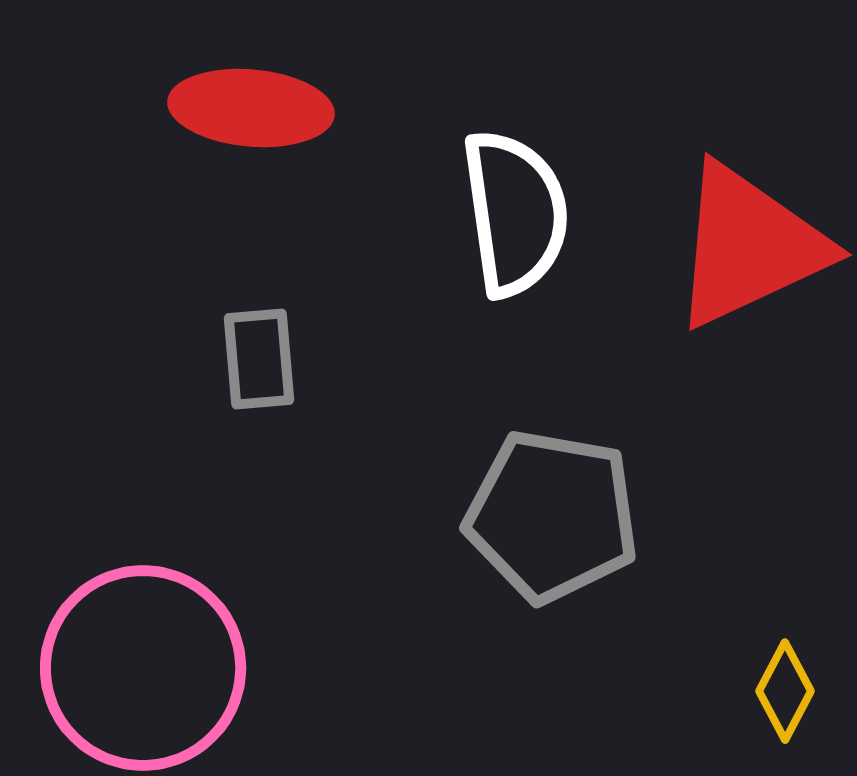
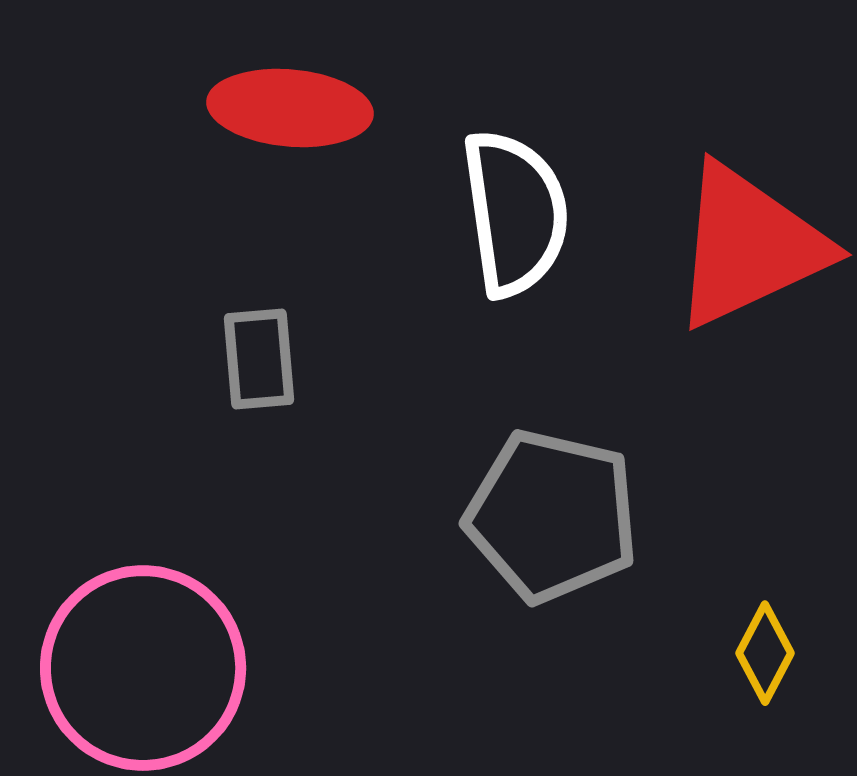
red ellipse: moved 39 px right
gray pentagon: rotated 3 degrees clockwise
yellow diamond: moved 20 px left, 38 px up
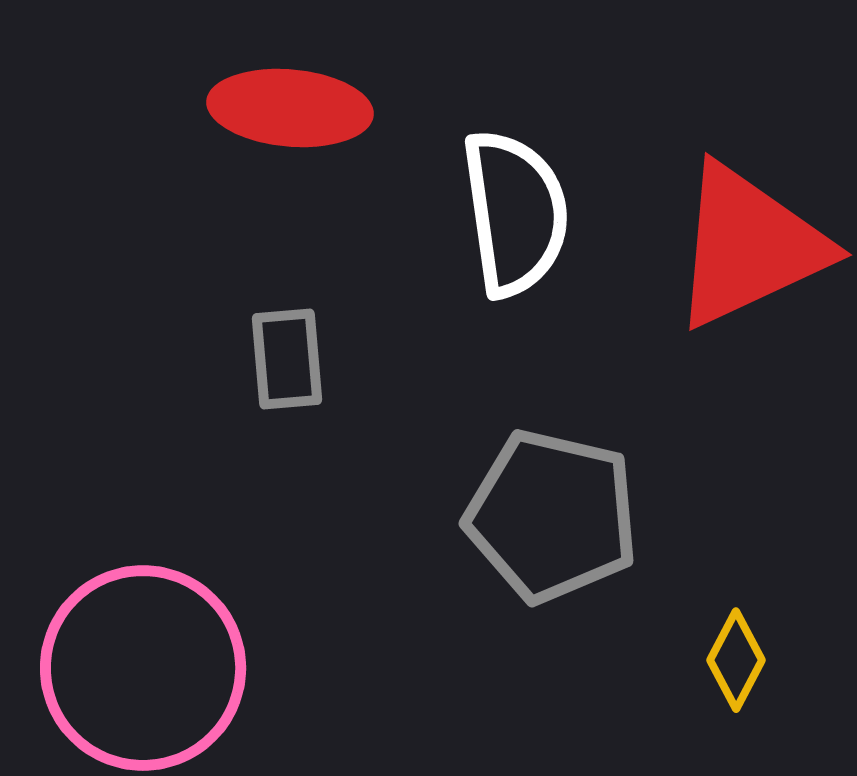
gray rectangle: moved 28 px right
yellow diamond: moved 29 px left, 7 px down
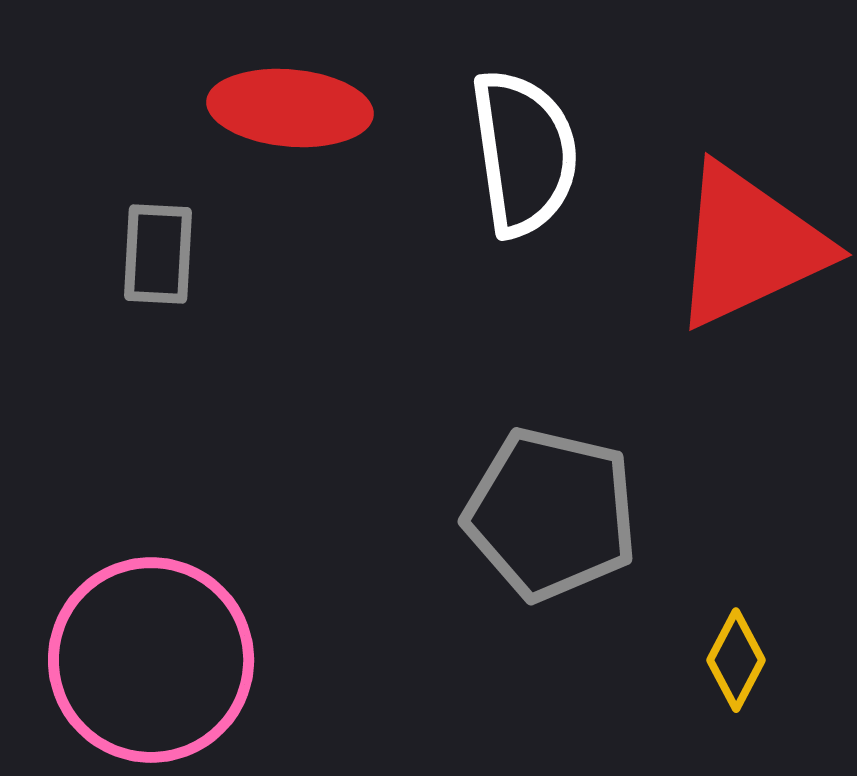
white semicircle: moved 9 px right, 60 px up
gray rectangle: moved 129 px left, 105 px up; rotated 8 degrees clockwise
gray pentagon: moved 1 px left, 2 px up
pink circle: moved 8 px right, 8 px up
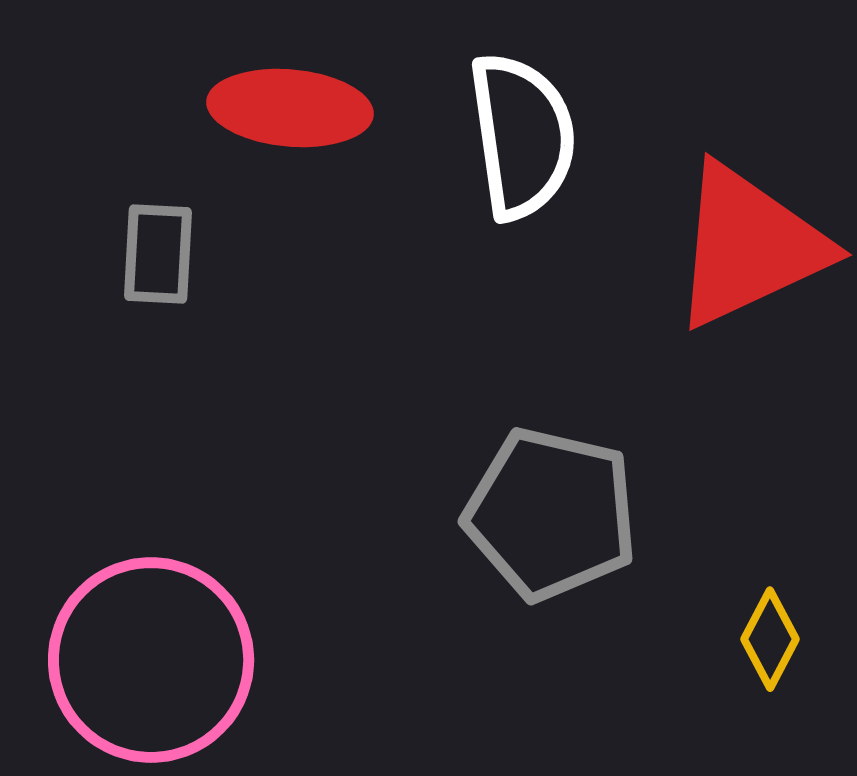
white semicircle: moved 2 px left, 17 px up
yellow diamond: moved 34 px right, 21 px up
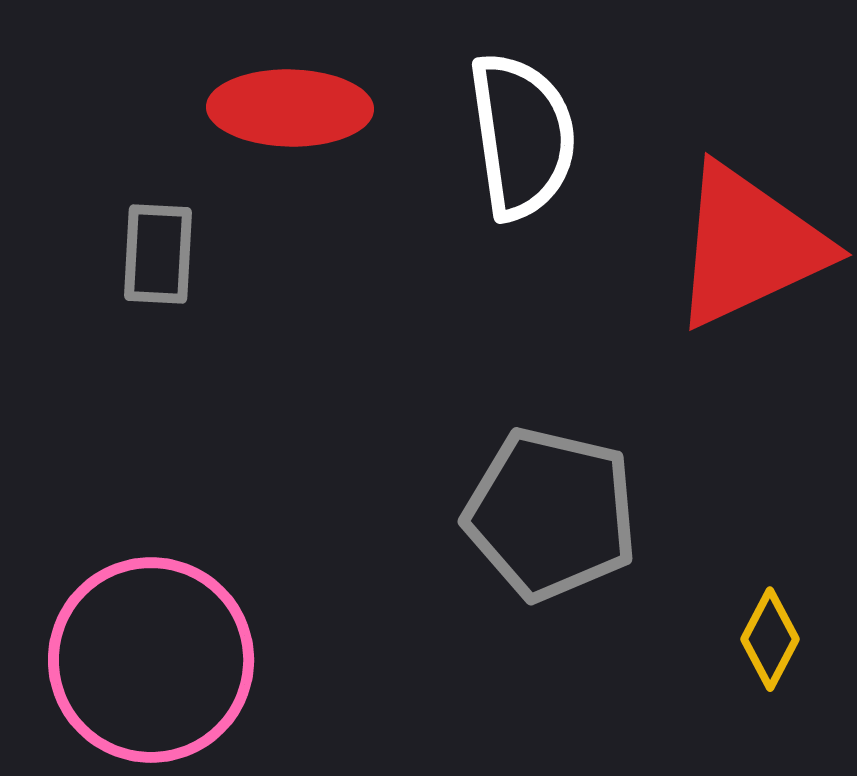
red ellipse: rotated 4 degrees counterclockwise
